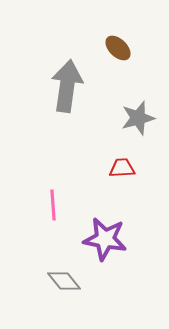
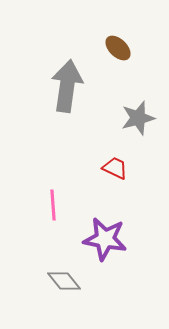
red trapezoid: moved 7 px left; rotated 28 degrees clockwise
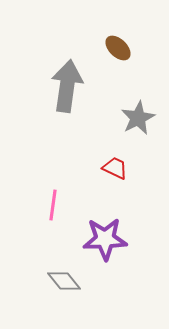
gray star: rotated 12 degrees counterclockwise
pink line: rotated 12 degrees clockwise
purple star: rotated 12 degrees counterclockwise
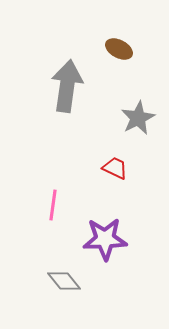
brown ellipse: moved 1 px right, 1 px down; rotated 16 degrees counterclockwise
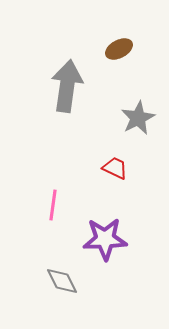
brown ellipse: rotated 56 degrees counterclockwise
gray diamond: moved 2 px left; rotated 12 degrees clockwise
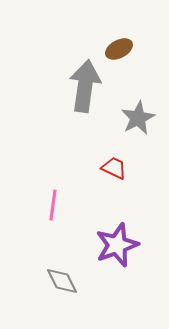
gray arrow: moved 18 px right
red trapezoid: moved 1 px left
purple star: moved 12 px right, 6 px down; rotated 18 degrees counterclockwise
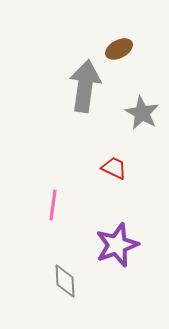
gray star: moved 4 px right, 5 px up; rotated 16 degrees counterclockwise
gray diamond: moved 3 px right; rotated 24 degrees clockwise
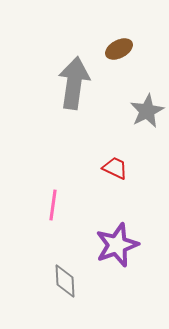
gray arrow: moved 11 px left, 3 px up
gray star: moved 5 px right, 2 px up; rotated 16 degrees clockwise
red trapezoid: moved 1 px right
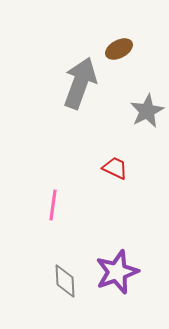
gray arrow: moved 6 px right; rotated 12 degrees clockwise
purple star: moved 27 px down
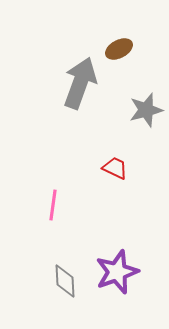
gray star: moved 1 px left, 1 px up; rotated 12 degrees clockwise
